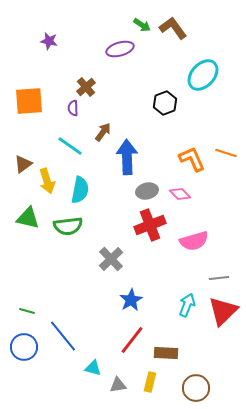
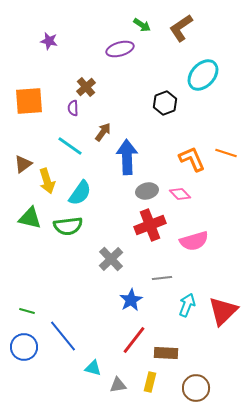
brown L-shape: moved 8 px right; rotated 88 degrees counterclockwise
cyan semicircle: moved 3 px down; rotated 24 degrees clockwise
green triangle: moved 2 px right
gray line: moved 57 px left
red line: moved 2 px right
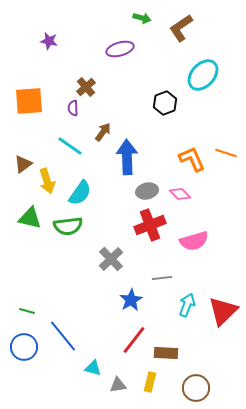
green arrow: moved 7 px up; rotated 18 degrees counterclockwise
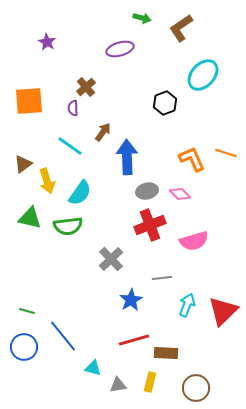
purple star: moved 2 px left, 1 px down; rotated 18 degrees clockwise
red line: rotated 36 degrees clockwise
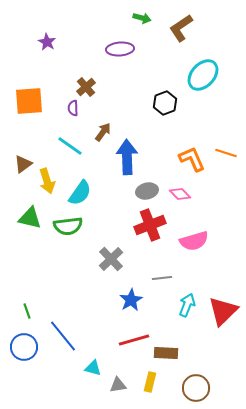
purple ellipse: rotated 12 degrees clockwise
green line: rotated 56 degrees clockwise
